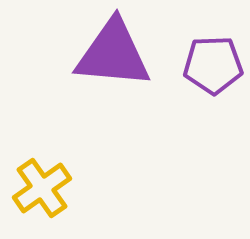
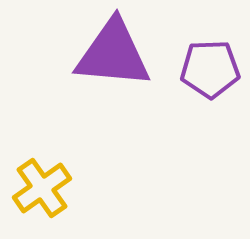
purple pentagon: moved 3 px left, 4 px down
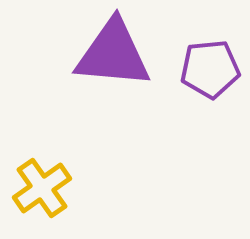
purple pentagon: rotated 4 degrees counterclockwise
